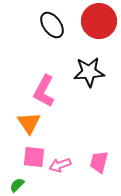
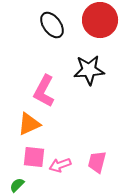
red circle: moved 1 px right, 1 px up
black star: moved 2 px up
orange triangle: moved 1 px down; rotated 40 degrees clockwise
pink trapezoid: moved 2 px left
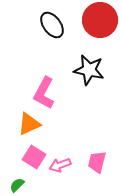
black star: rotated 16 degrees clockwise
pink L-shape: moved 2 px down
pink square: rotated 25 degrees clockwise
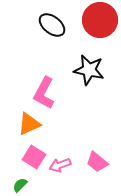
black ellipse: rotated 16 degrees counterclockwise
pink trapezoid: rotated 65 degrees counterclockwise
green semicircle: moved 3 px right
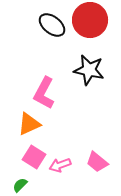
red circle: moved 10 px left
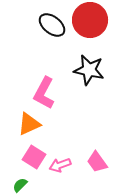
pink trapezoid: rotated 15 degrees clockwise
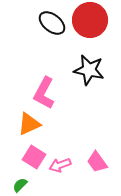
black ellipse: moved 2 px up
